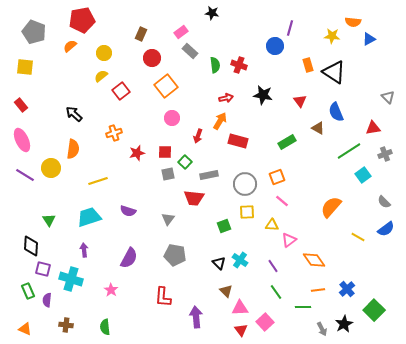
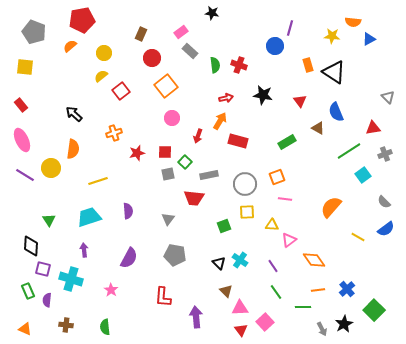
pink line at (282, 201): moved 3 px right, 2 px up; rotated 32 degrees counterclockwise
purple semicircle at (128, 211): rotated 112 degrees counterclockwise
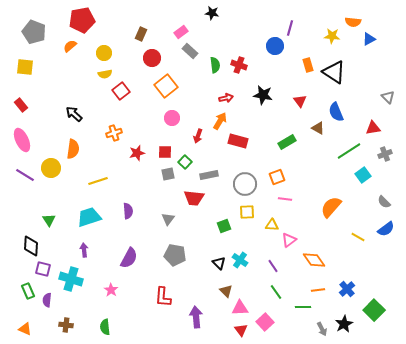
yellow semicircle at (101, 76): moved 4 px right, 2 px up; rotated 152 degrees counterclockwise
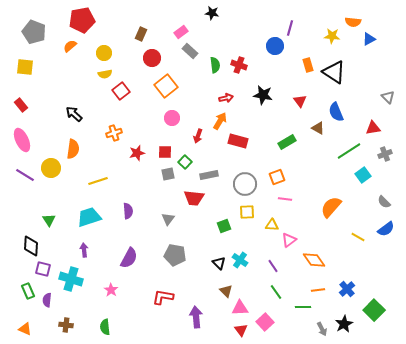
red L-shape at (163, 297): rotated 95 degrees clockwise
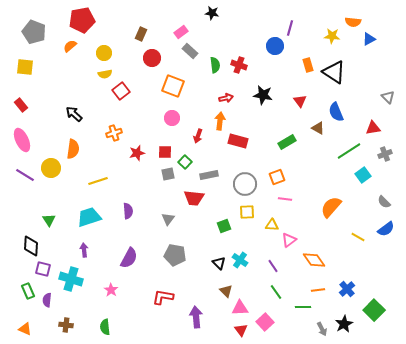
orange square at (166, 86): moved 7 px right; rotated 30 degrees counterclockwise
orange arrow at (220, 121): rotated 24 degrees counterclockwise
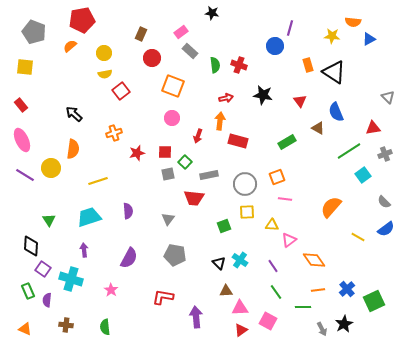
purple square at (43, 269): rotated 21 degrees clockwise
brown triangle at (226, 291): rotated 48 degrees counterclockwise
green square at (374, 310): moved 9 px up; rotated 20 degrees clockwise
pink square at (265, 322): moved 3 px right, 1 px up; rotated 18 degrees counterclockwise
red triangle at (241, 330): rotated 32 degrees clockwise
